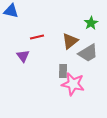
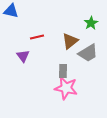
pink star: moved 7 px left, 4 px down
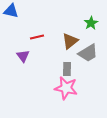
gray rectangle: moved 4 px right, 2 px up
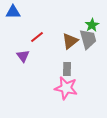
blue triangle: moved 2 px right, 1 px down; rotated 14 degrees counterclockwise
green star: moved 1 px right, 2 px down
red line: rotated 24 degrees counterclockwise
gray trapezoid: moved 14 px up; rotated 75 degrees counterclockwise
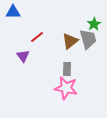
green star: moved 2 px right, 1 px up
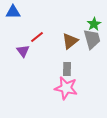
gray trapezoid: moved 4 px right
purple triangle: moved 5 px up
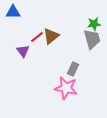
green star: rotated 24 degrees clockwise
brown triangle: moved 19 px left, 5 px up
gray rectangle: moved 6 px right; rotated 24 degrees clockwise
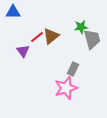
green star: moved 13 px left, 3 px down
pink star: rotated 30 degrees counterclockwise
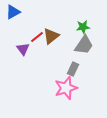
blue triangle: rotated 28 degrees counterclockwise
green star: moved 2 px right
gray trapezoid: moved 8 px left, 6 px down; rotated 50 degrees clockwise
purple triangle: moved 2 px up
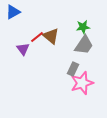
brown triangle: rotated 42 degrees counterclockwise
pink star: moved 16 px right, 5 px up
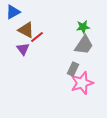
brown triangle: moved 25 px left, 6 px up; rotated 12 degrees counterclockwise
